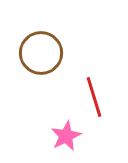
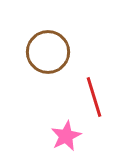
brown circle: moved 7 px right, 1 px up
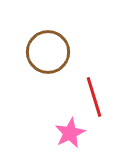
pink star: moved 4 px right, 3 px up
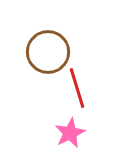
red line: moved 17 px left, 9 px up
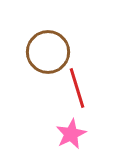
pink star: moved 1 px right, 1 px down
